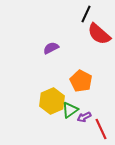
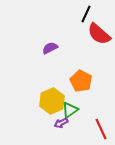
purple semicircle: moved 1 px left
purple arrow: moved 23 px left, 6 px down
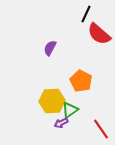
purple semicircle: rotated 35 degrees counterclockwise
yellow hexagon: rotated 20 degrees clockwise
red line: rotated 10 degrees counterclockwise
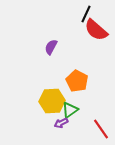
red semicircle: moved 3 px left, 4 px up
purple semicircle: moved 1 px right, 1 px up
orange pentagon: moved 4 px left
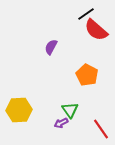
black line: rotated 30 degrees clockwise
orange pentagon: moved 10 px right, 6 px up
yellow hexagon: moved 33 px left, 9 px down
green triangle: rotated 30 degrees counterclockwise
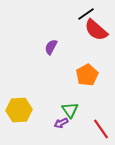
orange pentagon: rotated 15 degrees clockwise
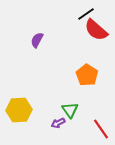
purple semicircle: moved 14 px left, 7 px up
orange pentagon: rotated 10 degrees counterclockwise
purple arrow: moved 3 px left
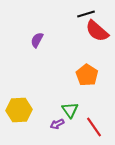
black line: rotated 18 degrees clockwise
red semicircle: moved 1 px right, 1 px down
purple arrow: moved 1 px left, 1 px down
red line: moved 7 px left, 2 px up
